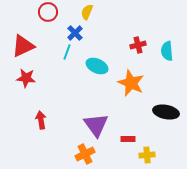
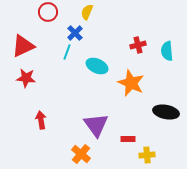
orange cross: moved 4 px left; rotated 24 degrees counterclockwise
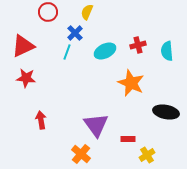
cyan ellipse: moved 8 px right, 15 px up; rotated 50 degrees counterclockwise
yellow cross: rotated 28 degrees counterclockwise
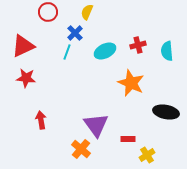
orange cross: moved 5 px up
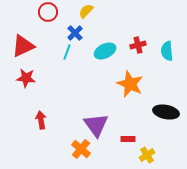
yellow semicircle: moved 1 px left, 1 px up; rotated 21 degrees clockwise
orange star: moved 1 px left, 1 px down
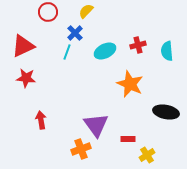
orange cross: rotated 30 degrees clockwise
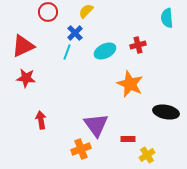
cyan semicircle: moved 33 px up
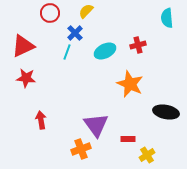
red circle: moved 2 px right, 1 px down
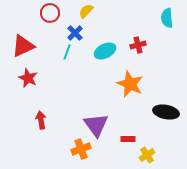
red star: moved 2 px right; rotated 18 degrees clockwise
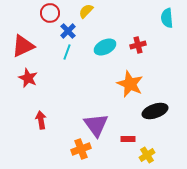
blue cross: moved 7 px left, 2 px up
cyan ellipse: moved 4 px up
black ellipse: moved 11 px left, 1 px up; rotated 30 degrees counterclockwise
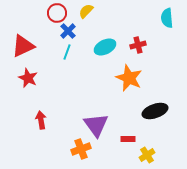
red circle: moved 7 px right
orange star: moved 1 px left, 6 px up
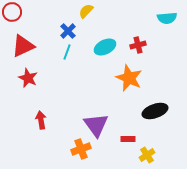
red circle: moved 45 px left, 1 px up
cyan semicircle: rotated 90 degrees counterclockwise
